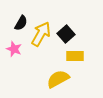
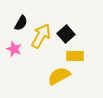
yellow arrow: moved 2 px down
yellow semicircle: moved 1 px right, 3 px up
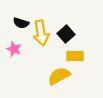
black semicircle: rotated 77 degrees clockwise
yellow arrow: moved 3 px up; rotated 140 degrees clockwise
